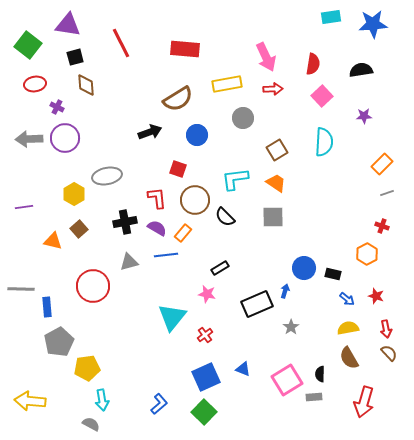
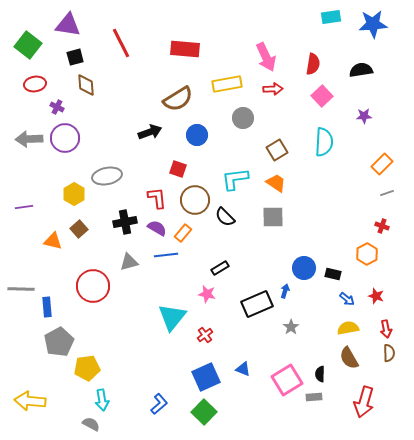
brown semicircle at (389, 353): rotated 42 degrees clockwise
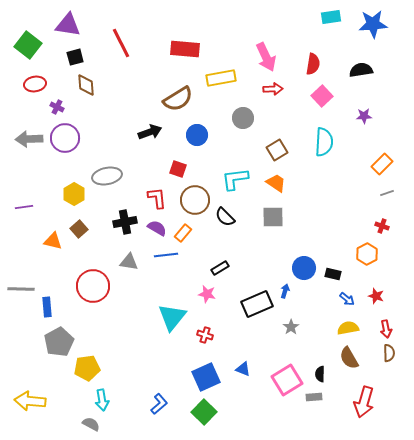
yellow rectangle at (227, 84): moved 6 px left, 6 px up
gray triangle at (129, 262): rotated 24 degrees clockwise
red cross at (205, 335): rotated 35 degrees counterclockwise
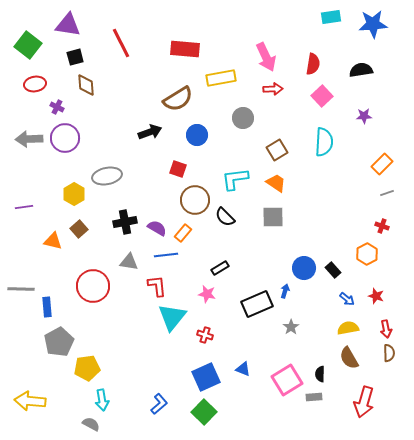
red L-shape at (157, 198): moved 88 px down
black rectangle at (333, 274): moved 4 px up; rotated 35 degrees clockwise
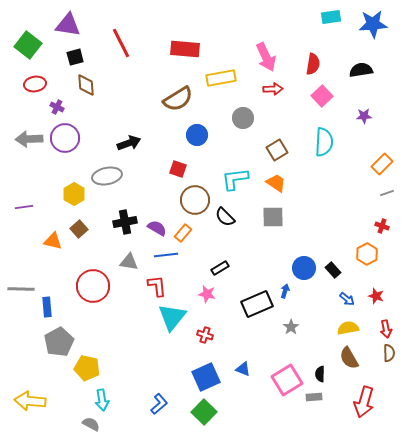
black arrow at (150, 132): moved 21 px left, 11 px down
yellow pentagon at (87, 368): rotated 20 degrees clockwise
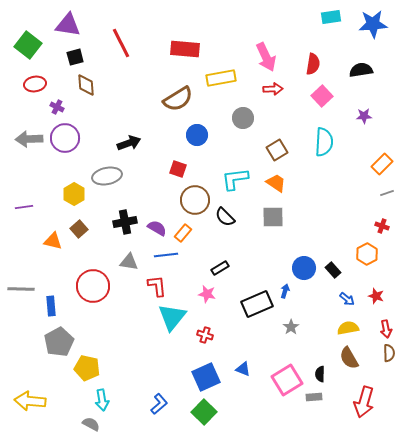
blue rectangle at (47, 307): moved 4 px right, 1 px up
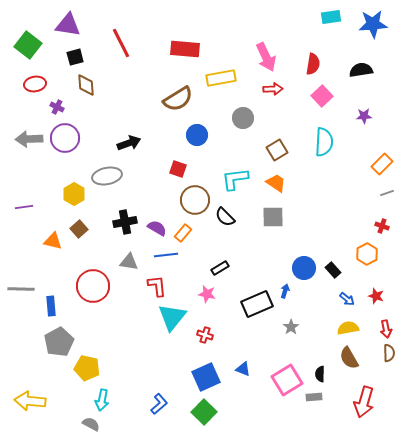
cyan arrow at (102, 400): rotated 20 degrees clockwise
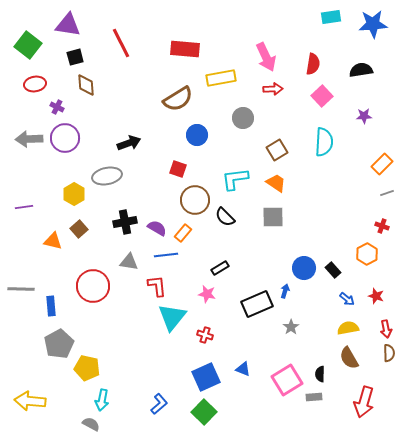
gray pentagon at (59, 342): moved 2 px down
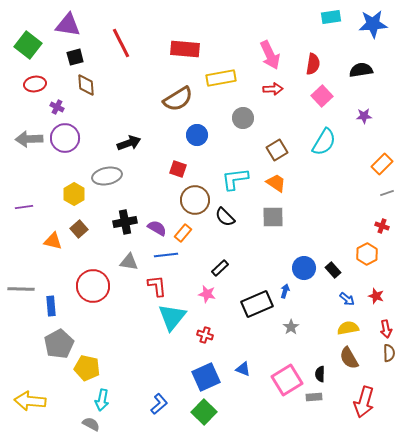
pink arrow at (266, 57): moved 4 px right, 2 px up
cyan semicircle at (324, 142): rotated 28 degrees clockwise
black rectangle at (220, 268): rotated 12 degrees counterclockwise
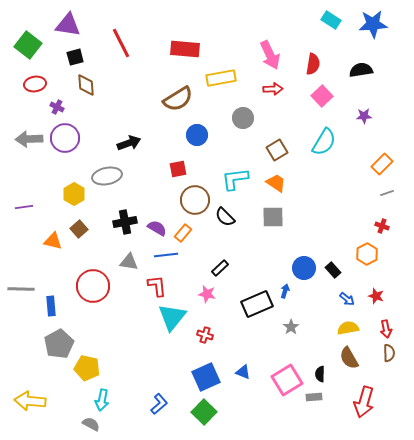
cyan rectangle at (331, 17): moved 3 px down; rotated 42 degrees clockwise
red square at (178, 169): rotated 30 degrees counterclockwise
blue triangle at (243, 369): moved 3 px down
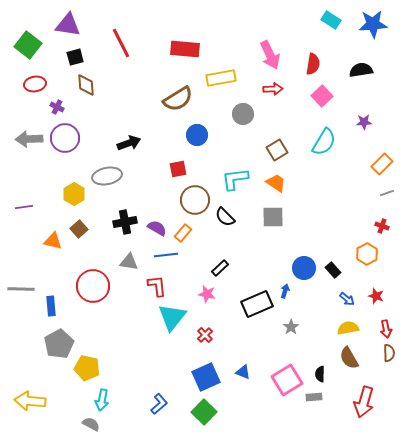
purple star at (364, 116): moved 6 px down
gray circle at (243, 118): moved 4 px up
red cross at (205, 335): rotated 28 degrees clockwise
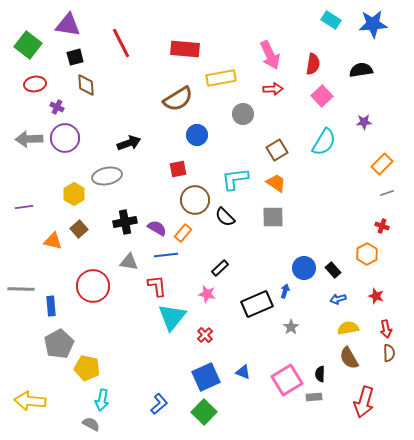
blue arrow at (347, 299): moved 9 px left; rotated 126 degrees clockwise
